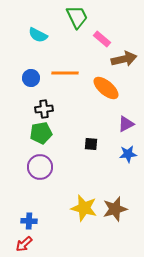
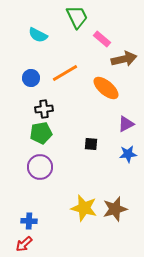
orange line: rotated 32 degrees counterclockwise
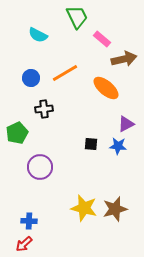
green pentagon: moved 24 px left; rotated 15 degrees counterclockwise
blue star: moved 10 px left, 8 px up; rotated 12 degrees clockwise
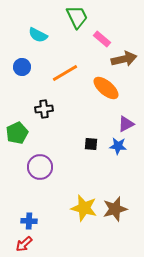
blue circle: moved 9 px left, 11 px up
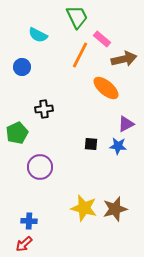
orange line: moved 15 px right, 18 px up; rotated 32 degrees counterclockwise
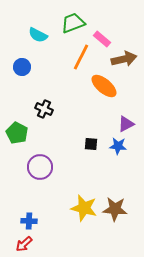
green trapezoid: moved 4 px left, 6 px down; rotated 85 degrees counterclockwise
orange line: moved 1 px right, 2 px down
orange ellipse: moved 2 px left, 2 px up
black cross: rotated 30 degrees clockwise
green pentagon: rotated 20 degrees counterclockwise
brown star: rotated 20 degrees clockwise
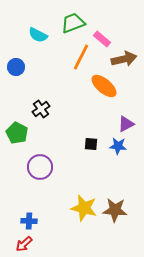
blue circle: moved 6 px left
black cross: moved 3 px left; rotated 30 degrees clockwise
brown star: moved 1 px down
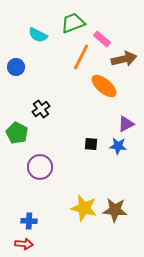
red arrow: rotated 132 degrees counterclockwise
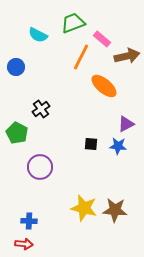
brown arrow: moved 3 px right, 3 px up
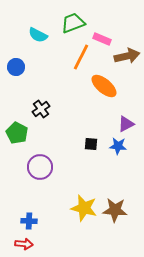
pink rectangle: rotated 18 degrees counterclockwise
